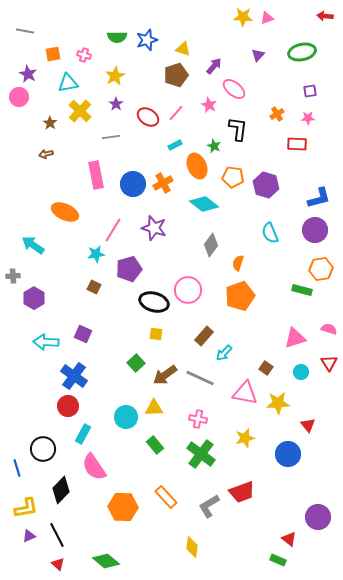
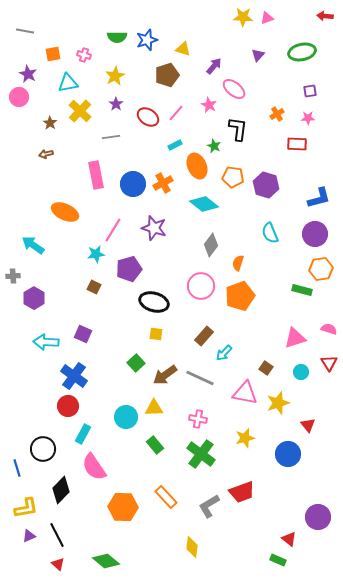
brown pentagon at (176, 75): moved 9 px left
purple circle at (315, 230): moved 4 px down
pink circle at (188, 290): moved 13 px right, 4 px up
yellow star at (278, 403): rotated 15 degrees counterclockwise
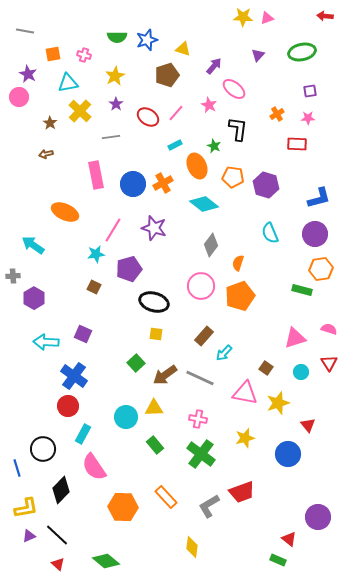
black line at (57, 535): rotated 20 degrees counterclockwise
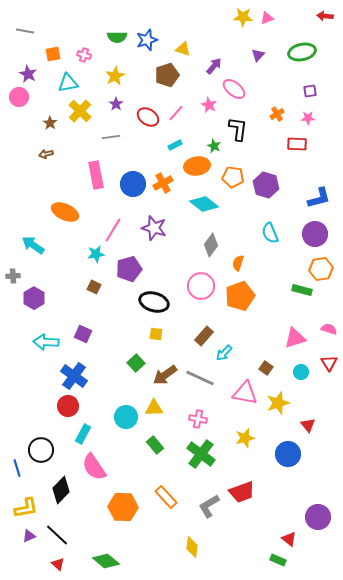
orange ellipse at (197, 166): rotated 75 degrees counterclockwise
black circle at (43, 449): moved 2 px left, 1 px down
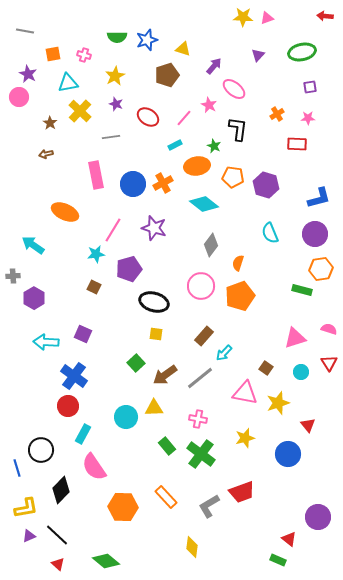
purple square at (310, 91): moved 4 px up
purple star at (116, 104): rotated 16 degrees counterclockwise
pink line at (176, 113): moved 8 px right, 5 px down
gray line at (200, 378): rotated 64 degrees counterclockwise
green rectangle at (155, 445): moved 12 px right, 1 px down
